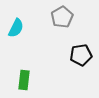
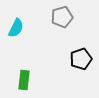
gray pentagon: rotated 15 degrees clockwise
black pentagon: moved 4 px down; rotated 10 degrees counterclockwise
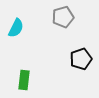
gray pentagon: moved 1 px right
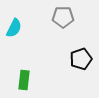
gray pentagon: rotated 15 degrees clockwise
cyan semicircle: moved 2 px left
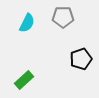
cyan semicircle: moved 13 px right, 5 px up
green rectangle: rotated 42 degrees clockwise
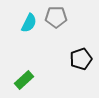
gray pentagon: moved 7 px left
cyan semicircle: moved 2 px right
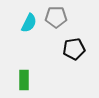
black pentagon: moved 7 px left, 10 px up; rotated 10 degrees clockwise
green rectangle: rotated 48 degrees counterclockwise
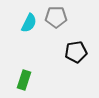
black pentagon: moved 2 px right, 3 px down
green rectangle: rotated 18 degrees clockwise
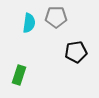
cyan semicircle: rotated 18 degrees counterclockwise
green rectangle: moved 5 px left, 5 px up
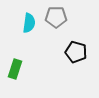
black pentagon: rotated 25 degrees clockwise
green rectangle: moved 4 px left, 6 px up
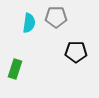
black pentagon: rotated 15 degrees counterclockwise
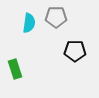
black pentagon: moved 1 px left, 1 px up
green rectangle: rotated 36 degrees counterclockwise
